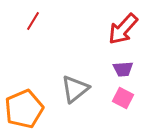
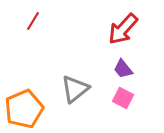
purple trapezoid: rotated 55 degrees clockwise
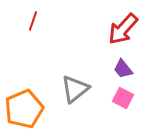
red line: rotated 12 degrees counterclockwise
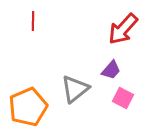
red line: rotated 18 degrees counterclockwise
purple trapezoid: moved 12 px left, 1 px down; rotated 100 degrees counterclockwise
orange pentagon: moved 4 px right, 2 px up
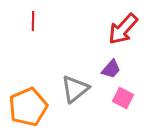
purple trapezoid: moved 1 px up
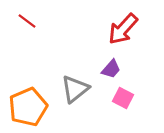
red line: moved 6 px left; rotated 54 degrees counterclockwise
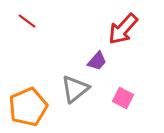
purple trapezoid: moved 14 px left, 8 px up
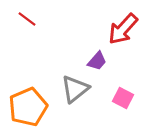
red line: moved 2 px up
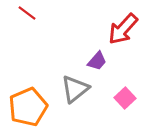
red line: moved 6 px up
pink square: moved 2 px right; rotated 20 degrees clockwise
